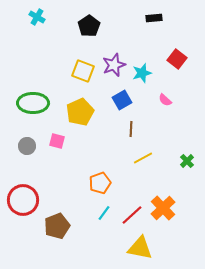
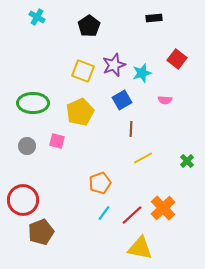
pink semicircle: rotated 40 degrees counterclockwise
brown pentagon: moved 16 px left, 6 px down
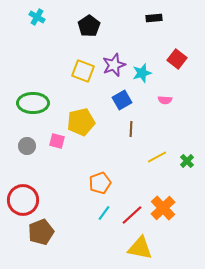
yellow pentagon: moved 1 px right, 10 px down; rotated 12 degrees clockwise
yellow line: moved 14 px right, 1 px up
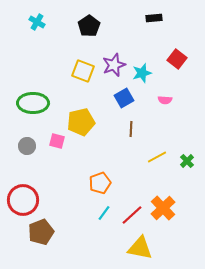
cyan cross: moved 5 px down
blue square: moved 2 px right, 2 px up
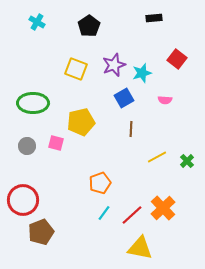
yellow square: moved 7 px left, 2 px up
pink square: moved 1 px left, 2 px down
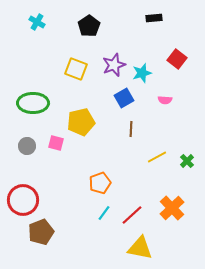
orange cross: moved 9 px right
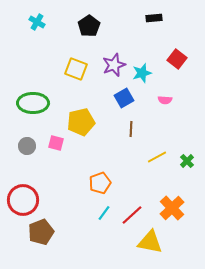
yellow triangle: moved 10 px right, 6 px up
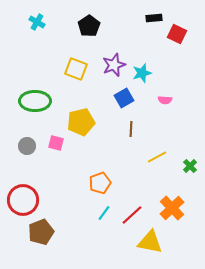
red square: moved 25 px up; rotated 12 degrees counterclockwise
green ellipse: moved 2 px right, 2 px up
green cross: moved 3 px right, 5 px down
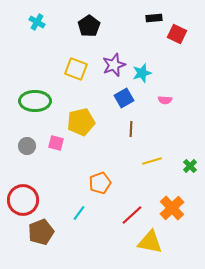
yellow line: moved 5 px left, 4 px down; rotated 12 degrees clockwise
cyan line: moved 25 px left
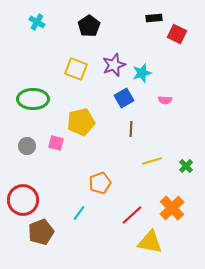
green ellipse: moved 2 px left, 2 px up
green cross: moved 4 px left
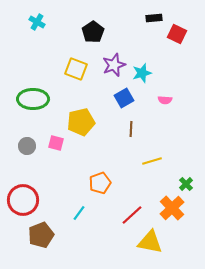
black pentagon: moved 4 px right, 6 px down
green cross: moved 18 px down
brown pentagon: moved 3 px down
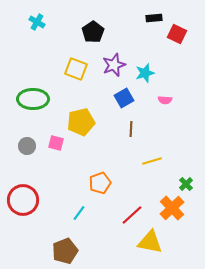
cyan star: moved 3 px right
brown pentagon: moved 24 px right, 16 px down
